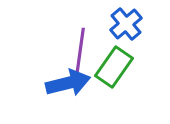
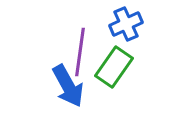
blue cross: rotated 16 degrees clockwise
blue arrow: moved 3 px down; rotated 75 degrees clockwise
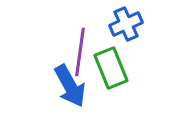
green rectangle: moved 3 px left, 1 px down; rotated 57 degrees counterclockwise
blue arrow: moved 2 px right
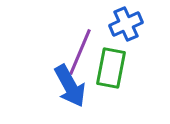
purple line: rotated 15 degrees clockwise
green rectangle: rotated 33 degrees clockwise
